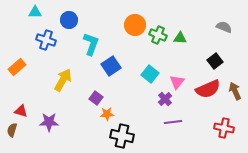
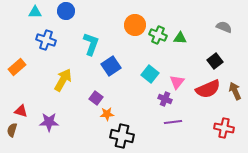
blue circle: moved 3 px left, 9 px up
purple cross: rotated 24 degrees counterclockwise
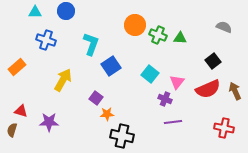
black square: moved 2 px left
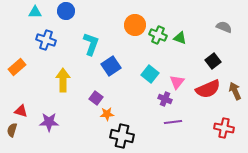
green triangle: rotated 16 degrees clockwise
yellow arrow: rotated 30 degrees counterclockwise
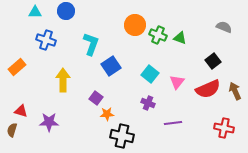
purple cross: moved 17 px left, 4 px down
purple line: moved 1 px down
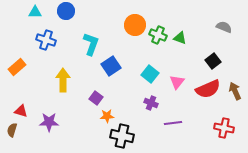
purple cross: moved 3 px right
orange star: moved 2 px down
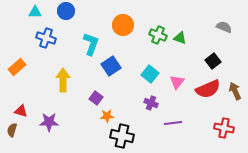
orange circle: moved 12 px left
blue cross: moved 2 px up
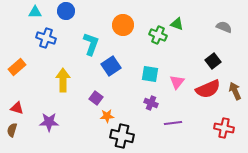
green triangle: moved 3 px left, 14 px up
cyan square: rotated 30 degrees counterclockwise
red triangle: moved 4 px left, 3 px up
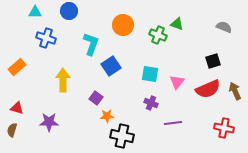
blue circle: moved 3 px right
black square: rotated 21 degrees clockwise
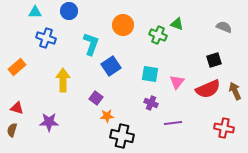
black square: moved 1 px right, 1 px up
